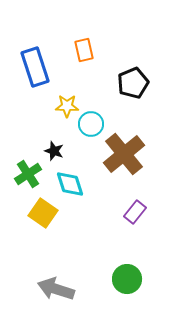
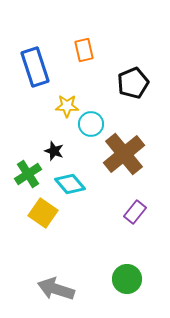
cyan diamond: rotated 24 degrees counterclockwise
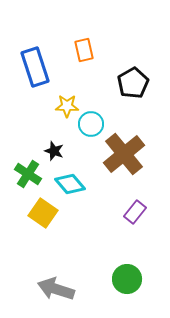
black pentagon: rotated 8 degrees counterclockwise
green cross: rotated 24 degrees counterclockwise
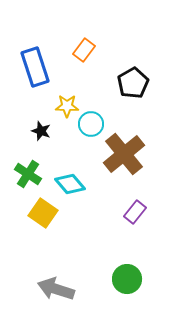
orange rectangle: rotated 50 degrees clockwise
black star: moved 13 px left, 20 px up
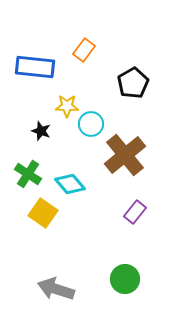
blue rectangle: rotated 66 degrees counterclockwise
brown cross: moved 1 px right, 1 px down
green circle: moved 2 px left
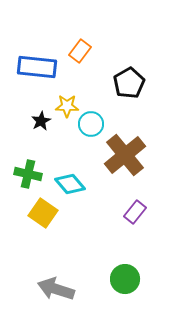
orange rectangle: moved 4 px left, 1 px down
blue rectangle: moved 2 px right
black pentagon: moved 4 px left
black star: moved 10 px up; rotated 24 degrees clockwise
green cross: rotated 20 degrees counterclockwise
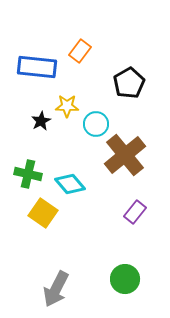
cyan circle: moved 5 px right
gray arrow: rotated 81 degrees counterclockwise
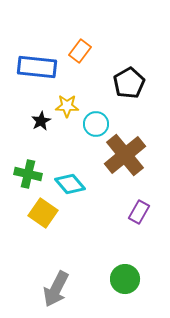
purple rectangle: moved 4 px right; rotated 10 degrees counterclockwise
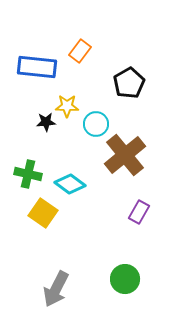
black star: moved 5 px right, 1 px down; rotated 24 degrees clockwise
cyan diamond: rotated 12 degrees counterclockwise
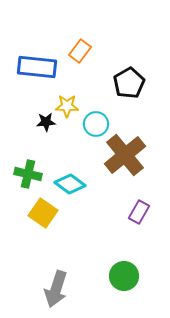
green circle: moved 1 px left, 3 px up
gray arrow: rotated 9 degrees counterclockwise
